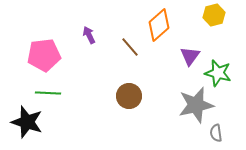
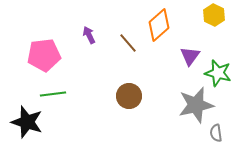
yellow hexagon: rotated 20 degrees counterclockwise
brown line: moved 2 px left, 4 px up
green line: moved 5 px right, 1 px down; rotated 10 degrees counterclockwise
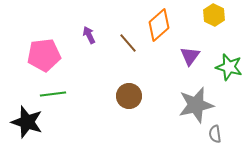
green star: moved 11 px right, 6 px up
gray semicircle: moved 1 px left, 1 px down
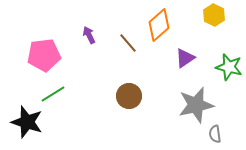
purple triangle: moved 5 px left, 2 px down; rotated 20 degrees clockwise
green line: rotated 25 degrees counterclockwise
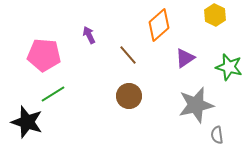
yellow hexagon: moved 1 px right
brown line: moved 12 px down
pink pentagon: rotated 12 degrees clockwise
gray semicircle: moved 2 px right, 1 px down
